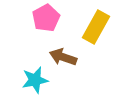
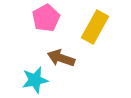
yellow rectangle: moved 1 px left
brown arrow: moved 2 px left, 1 px down
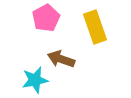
yellow rectangle: rotated 48 degrees counterclockwise
brown arrow: moved 1 px down
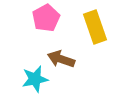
cyan star: moved 1 px up
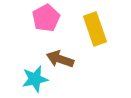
yellow rectangle: moved 2 px down
brown arrow: moved 1 px left
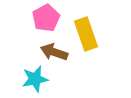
yellow rectangle: moved 9 px left, 5 px down
brown arrow: moved 6 px left, 7 px up
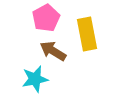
yellow rectangle: moved 1 px right; rotated 8 degrees clockwise
brown arrow: moved 1 px left, 1 px up; rotated 12 degrees clockwise
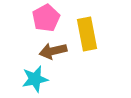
brown arrow: rotated 44 degrees counterclockwise
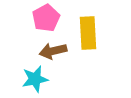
yellow rectangle: moved 1 px right, 1 px up; rotated 8 degrees clockwise
